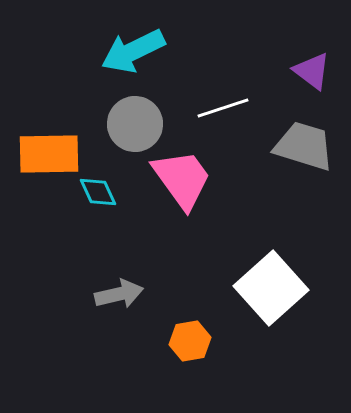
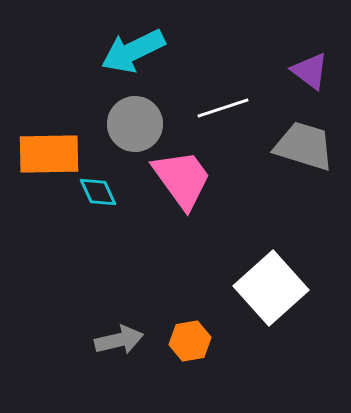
purple triangle: moved 2 px left
gray arrow: moved 46 px down
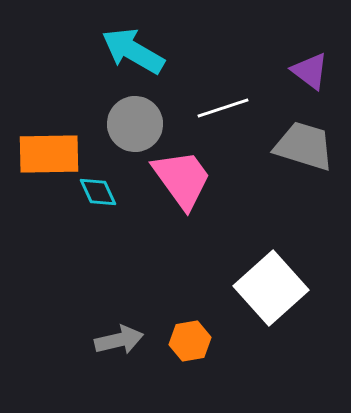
cyan arrow: rotated 56 degrees clockwise
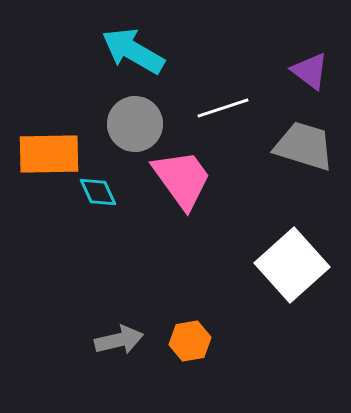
white square: moved 21 px right, 23 px up
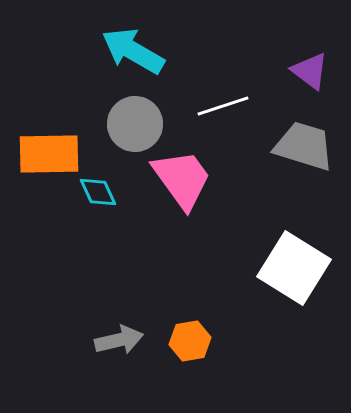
white line: moved 2 px up
white square: moved 2 px right, 3 px down; rotated 16 degrees counterclockwise
